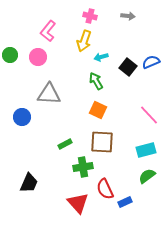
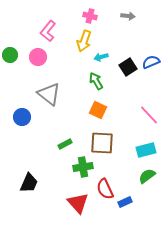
black square: rotated 18 degrees clockwise
gray triangle: rotated 35 degrees clockwise
brown square: moved 1 px down
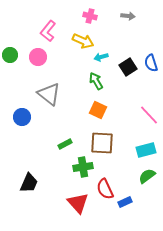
yellow arrow: moved 1 px left; rotated 85 degrees counterclockwise
blue semicircle: moved 1 px down; rotated 84 degrees counterclockwise
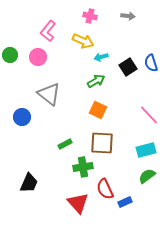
green arrow: rotated 90 degrees clockwise
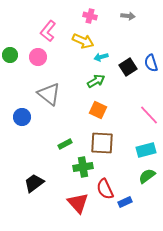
black trapezoid: moved 5 px right; rotated 150 degrees counterclockwise
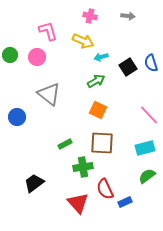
pink L-shape: rotated 125 degrees clockwise
pink circle: moved 1 px left
blue circle: moved 5 px left
cyan rectangle: moved 1 px left, 2 px up
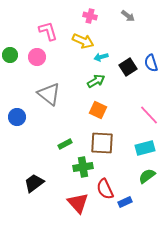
gray arrow: rotated 32 degrees clockwise
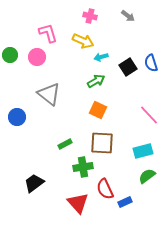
pink L-shape: moved 2 px down
cyan rectangle: moved 2 px left, 3 px down
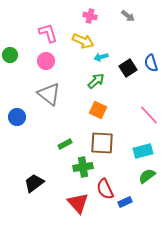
pink circle: moved 9 px right, 4 px down
black square: moved 1 px down
green arrow: rotated 12 degrees counterclockwise
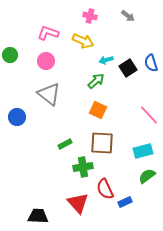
pink L-shape: rotated 55 degrees counterclockwise
cyan arrow: moved 5 px right, 3 px down
black trapezoid: moved 4 px right, 33 px down; rotated 40 degrees clockwise
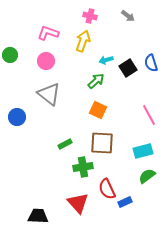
yellow arrow: rotated 95 degrees counterclockwise
pink line: rotated 15 degrees clockwise
red semicircle: moved 2 px right
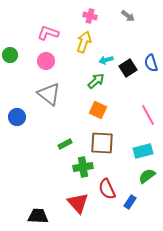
yellow arrow: moved 1 px right, 1 px down
pink line: moved 1 px left
blue rectangle: moved 5 px right; rotated 32 degrees counterclockwise
